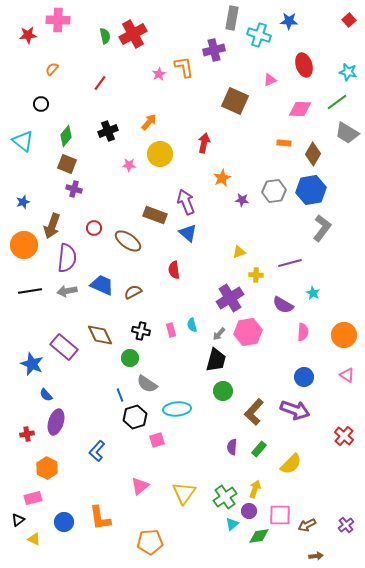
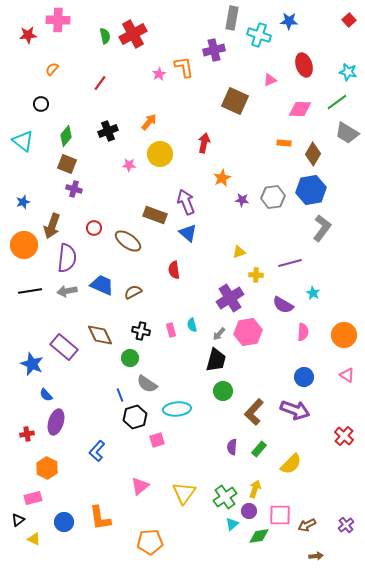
gray hexagon at (274, 191): moved 1 px left, 6 px down
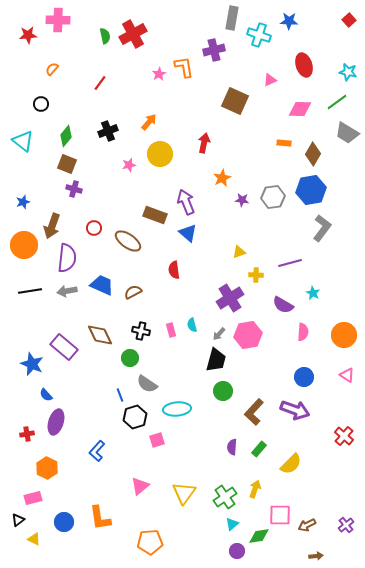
pink star at (129, 165): rotated 16 degrees counterclockwise
pink hexagon at (248, 332): moved 3 px down
purple circle at (249, 511): moved 12 px left, 40 px down
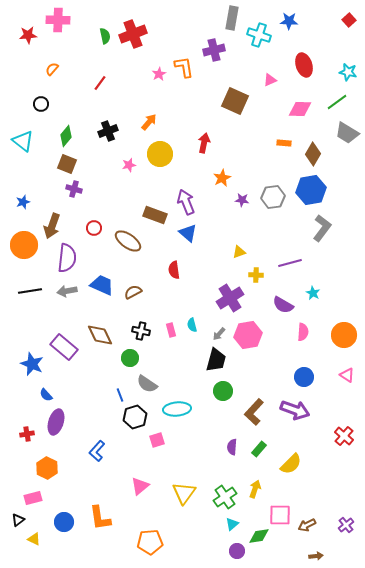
red cross at (133, 34): rotated 8 degrees clockwise
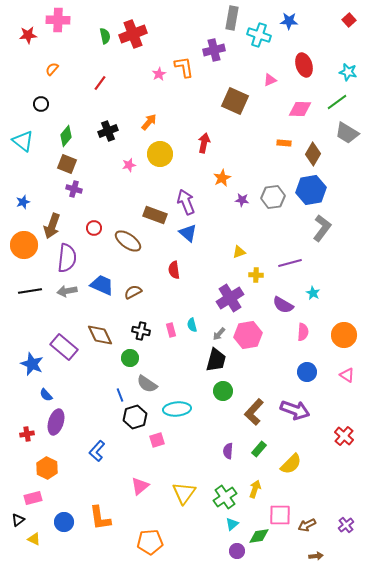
blue circle at (304, 377): moved 3 px right, 5 px up
purple semicircle at (232, 447): moved 4 px left, 4 px down
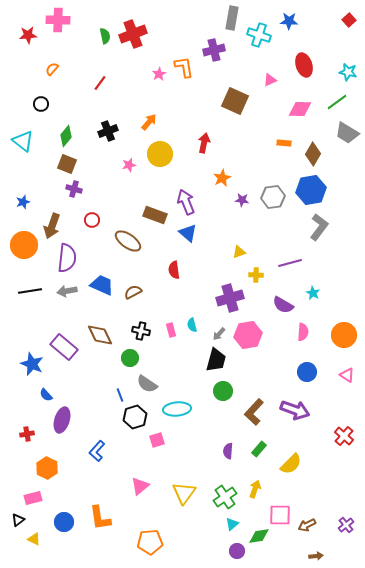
red circle at (94, 228): moved 2 px left, 8 px up
gray L-shape at (322, 228): moved 3 px left, 1 px up
purple cross at (230, 298): rotated 16 degrees clockwise
purple ellipse at (56, 422): moved 6 px right, 2 px up
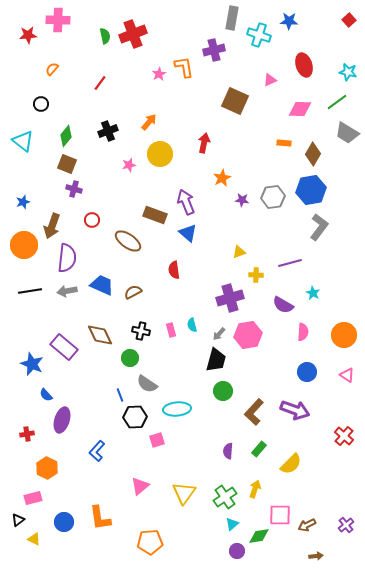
black hexagon at (135, 417): rotated 15 degrees clockwise
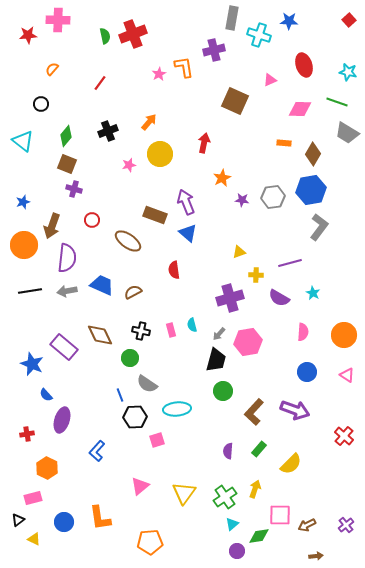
green line at (337, 102): rotated 55 degrees clockwise
purple semicircle at (283, 305): moved 4 px left, 7 px up
pink hexagon at (248, 335): moved 7 px down
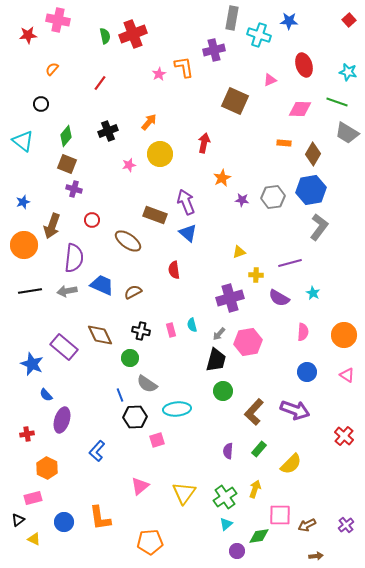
pink cross at (58, 20): rotated 10 degrees clockwise
purple semicircle at (67, 258): moved 7 px right
cyan triangle at (232, 524): moved 6 px left
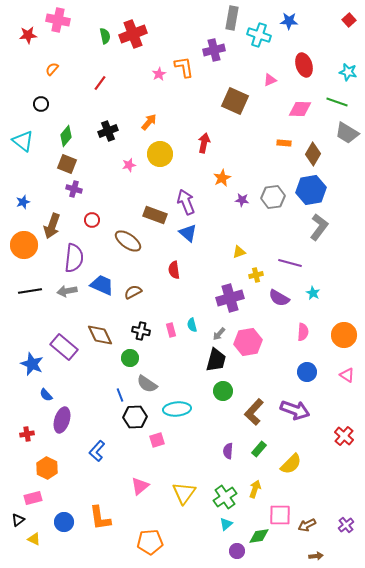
purple line at (290, 263): rotated 30 degrees clockwise
yellow cross at (256, 275): rotated 16 degrees counterclockwise
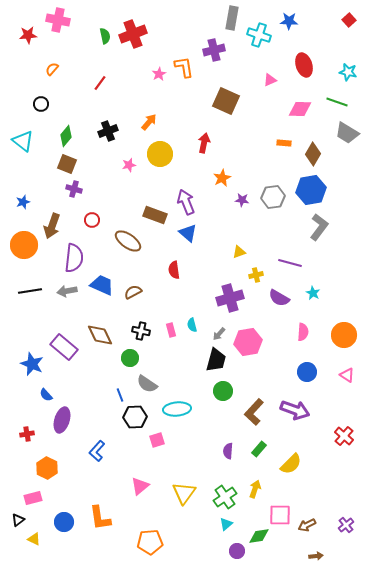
brown square at (235, 101): moved 9 px left
